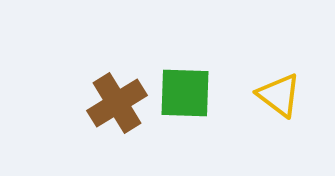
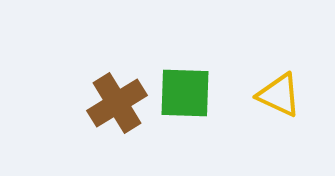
yellow triangle: rotated 12 degrees counterclockwise
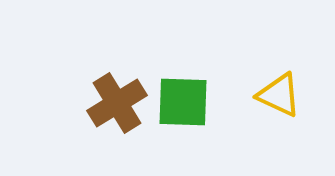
green square: moved 2 px left, 9 px down
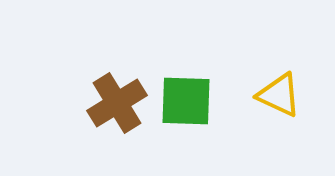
green square: moved 3 px right, 1 px up
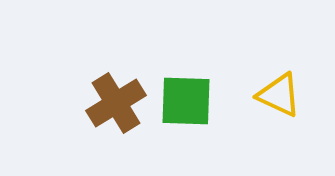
brown cross: moved 1 px left
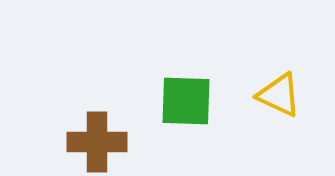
brown cross: moved 19 px left, 39 px down; rotated 32 degrees clockwise
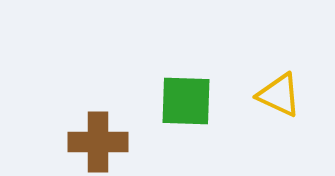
brown cross: moved 1 px right
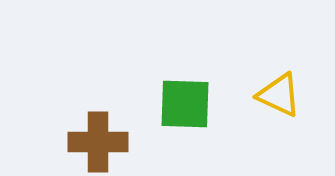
green square: moved 1 px left, 3 px down
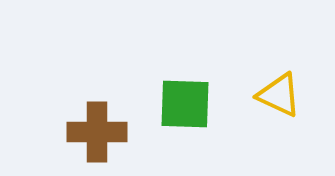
brown cross: moved 1 px left, 10 px up
